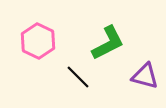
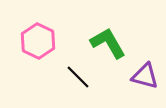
green L-shape: rotated 93 degrees counterclockwise
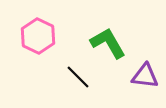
pink hexagon: moved 5 px up
purple triangle: rotated 8 degrees counterclockwise
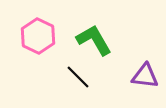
green L-shape: moved 14 px left, 3 px up
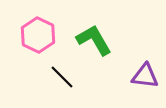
pink hexagon: moved 1 px up
black line: moved 16 px left
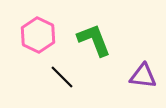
green L-shape: rotated 9 degrees clockwise
purple triangle: moved 2 px left
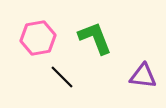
pink hexagon: moved 3 px down; rotated 24 degrees clockwise
green L-shape: moved 1 px right, 2 px up
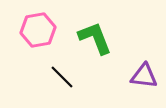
pink hexagon: moved 8 px up
purple triangle: moved 1 px right
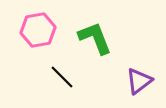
purple triangle: moved 5 px left, 5 px down; rotated 44 degrees counterclockwise
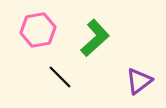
green L-shape: rotated 69 degrees clockwise
black line: moved 2 px left
